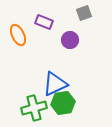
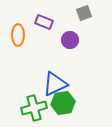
orange ellipse: rotated 25 degrees clockwise
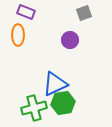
purple rectangle: moved 18 px left, 10 px up
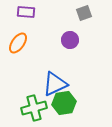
purple rectangle: rotated 18 degrees counterclockwise
orange ellipse: moved 8 px down; rotated 35 degrees clockwise
green hexagon: moved 1 px right
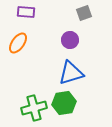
blue triangle: moved 16 px right, 11 px up; rotated 8 degrees clockwise
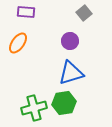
gray square: rotated 21 degrees counterclockwise
purple circle: moved 1 px down
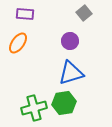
purple rectangle: moved 1 px left, 2 px down
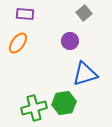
blue triangle: moved 14 px right, 1 px down
